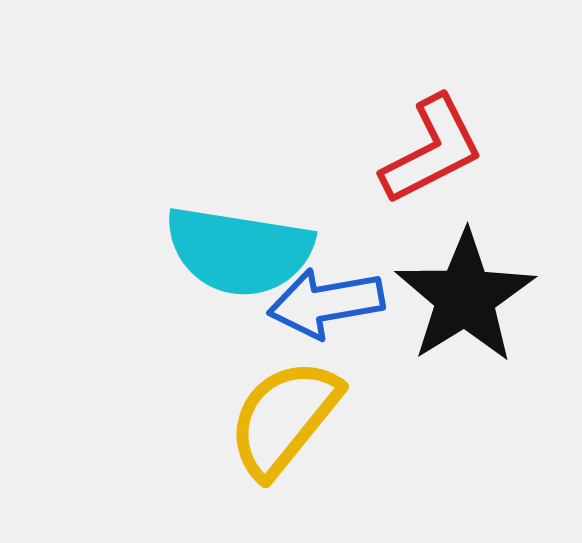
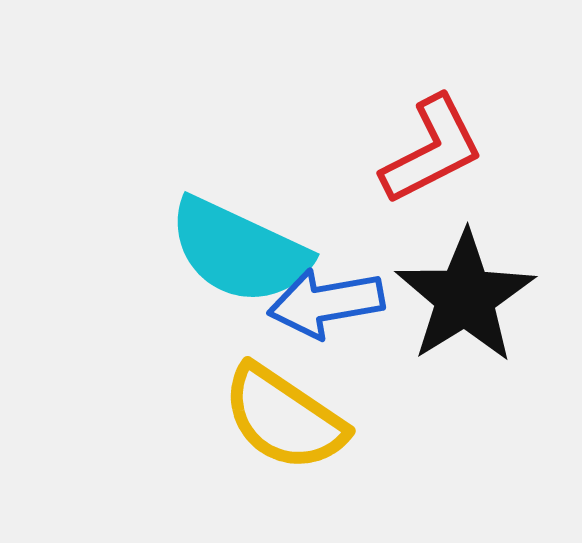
cyan semicircle: rotated 16 degrees clockwise
yellow semicircle: rotated 95 degrees counterclockwise
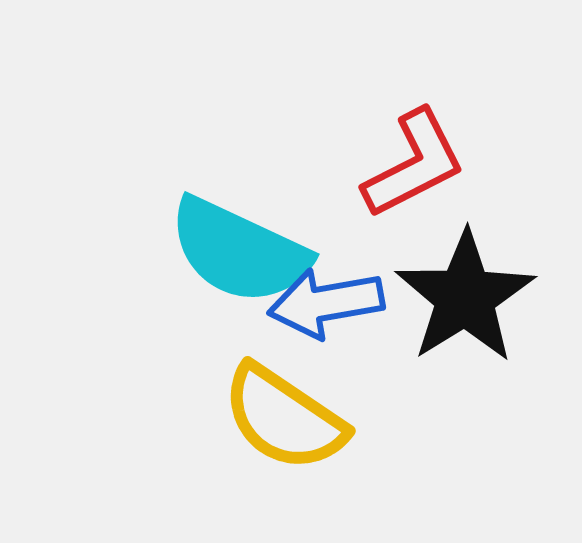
red L-shape: moved 18 px left, 14 px down
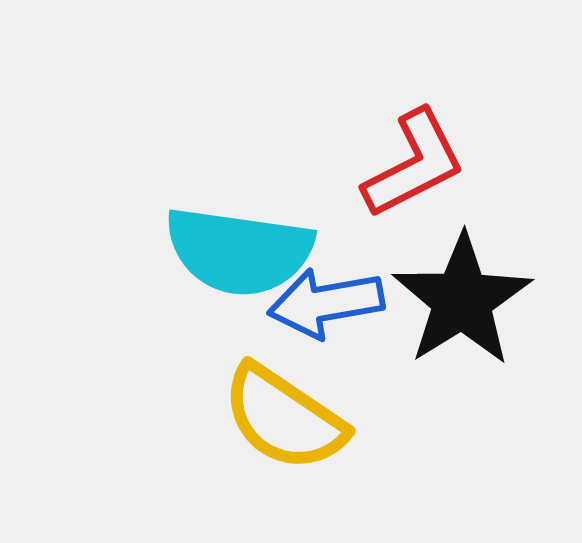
cyan semicircle: rotated 17 degrees counterclockwise
black star: moved 3 px left, 3 px down
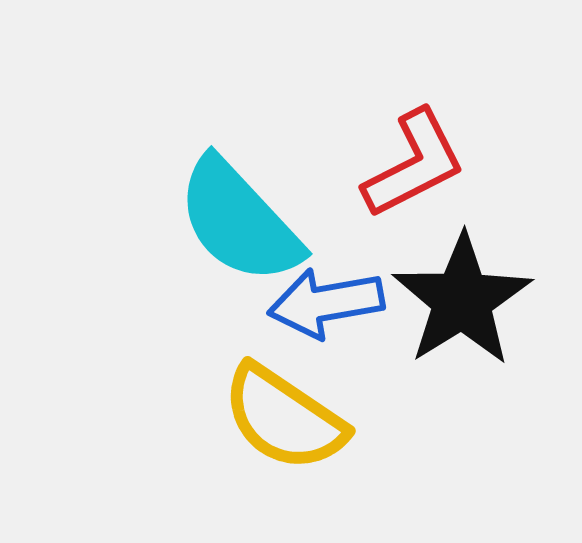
cyan semicircle: moved 30 px up; rotated 39 degrees clockwise
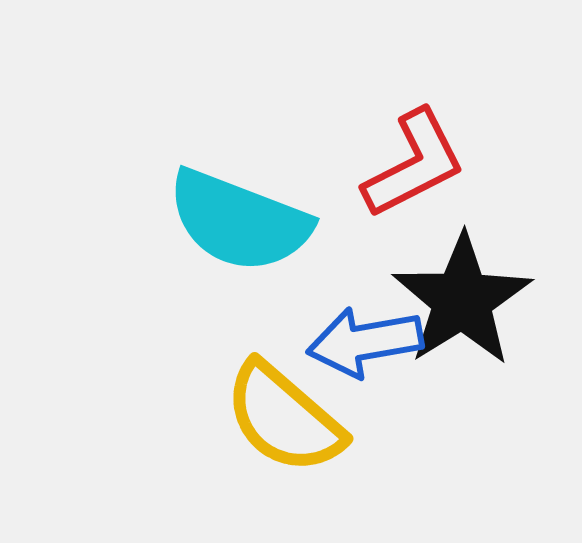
cyan semicircle: rotated 26 degrees counterclockwise
blue arrow: moved 39 px right, 39 px down
yellow semicircle: rotated 7 degrees clockwise
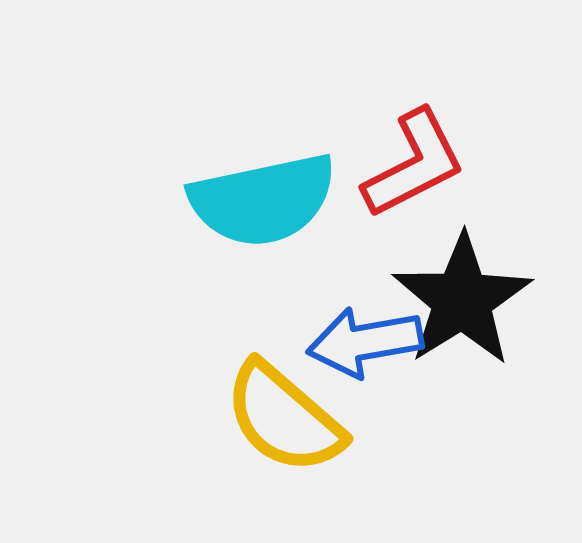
cyan semicircle: moved 24 px right, 21 px up; rotated 33 degrees counterclockwise
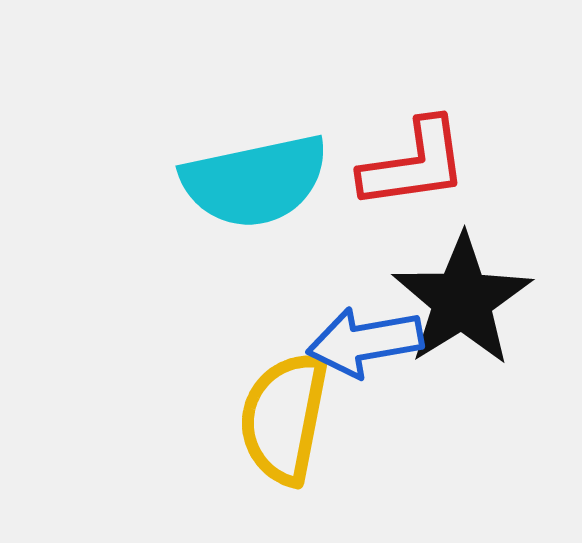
red L-shape: rotated 19 degrees clockwise
cyan semicircle: moved 8 px left, 19 px up
yellow semicircle: rotated 60 degrees clockwise
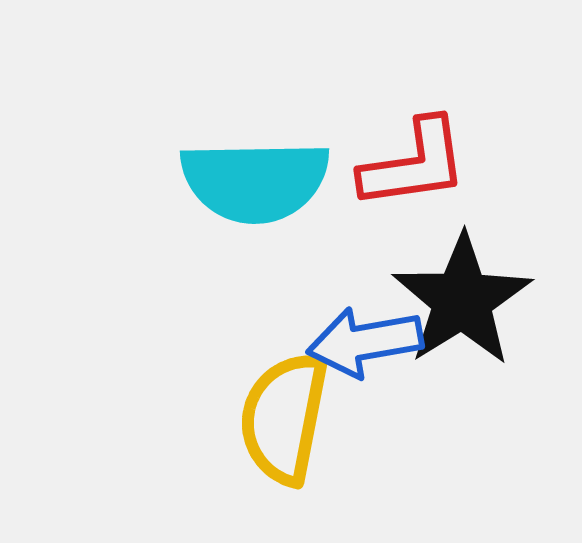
cyan semicircle: rotated 11 degrees clockwise
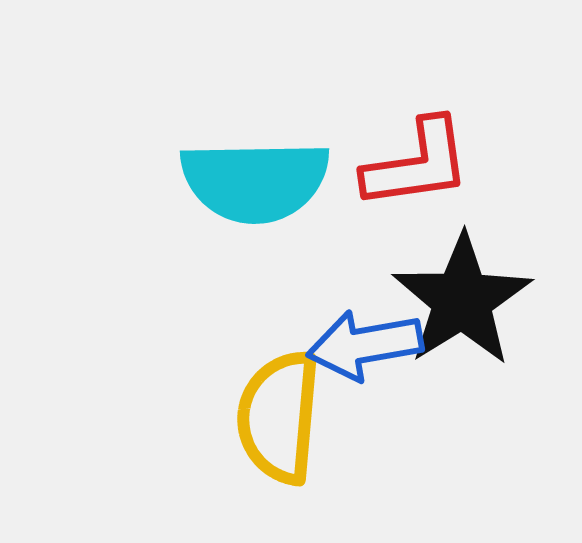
red L-shape: moved 3 px right
blue arrow: moved 3 px down
yellow semicircle: moved 5 px left, 1 px up; rotated 6 degrees counterclockwise
